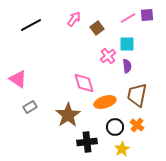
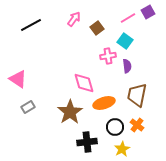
purple square: moved 1 px right, 3 px up; rotated 24 degrees counterclockwise
cyan square: moved 2 px left, 3 px up; rotated 35 degrees clockwise
pink cross: rotated 28 degrees clockwise
orange ellipse: moved 1 px left, 1 px down
gray rectangle: moved 2 px left
brown star: moved 2 px right, 3 px up
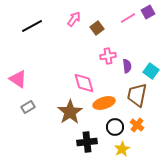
black line: moved 1 px right, 1 px down
cyan square: moved 26 px right, 30 px down
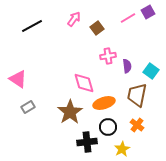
black circle: moved 7 px left
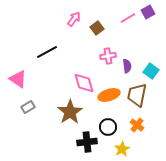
black line: moved 15 px right, 26 px down
orange ellipse: moved 5 px right, 8 px up
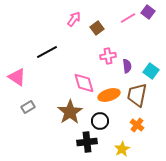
purple square: rotated 24 degrees counterclockwise
pink triangle: moved 1 px left, 2 px up
black circle: moved 8 px left, 6 px up
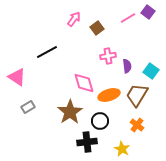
brown trapezoid: rotated 20 degrees clockwise
yellow star: rotated 14 degrees counterclockwise
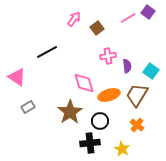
black cross: moved 3 px right, 1 px down
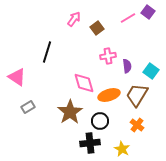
black line: rotated 45 degrees counterclockwise
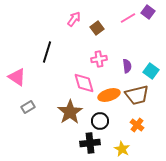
pink cross: moved 9 px left, 3 px down
brown trapezoid: rotated 135 degrees counterclockwise
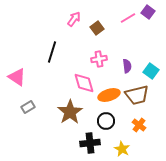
black line: moved 5 px right
black circle: moved 6 px right
orange cross: moved 2 px right
